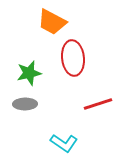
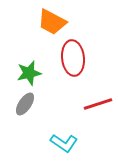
gray ellipse: rotated 55 degrees counterclockwise
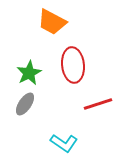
red ellipse: moved 7 px down
green star: rotated 15 degrees counterclockwise
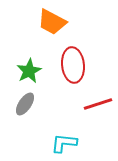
green star: moved 2 px up
cyan L-shape: rotated 152 degrees clockwise
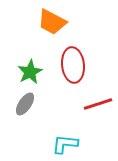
green star: moved 1 px right, 1 px down
cyan L-shape: moved 1 px right, 1 px down
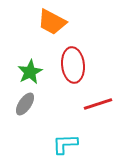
cyan L-shape: rotated 8 degrees counterclockwise
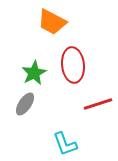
green star: moved 4 px right, 1 px down
cyan L-shape: rotated 108 degrees counterclockwise
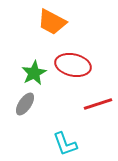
red ellipse: rotated 72 degrees counterclockwise
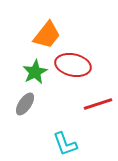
orange trapezoid: moved 5 px left, 13 px down; rotated 80 degrees counterclockwise
green star: moved 1 px right, 1 px up
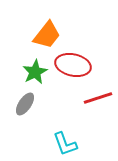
red line: moved 6 px up
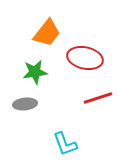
orange trapezoid: moved 2 px up
red ellipse: moved 12 px right, 7 px up
green star: rotated 20 degrees clockwise
gray ellipse: rotated 50 degrees clockwise
